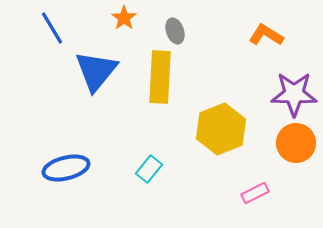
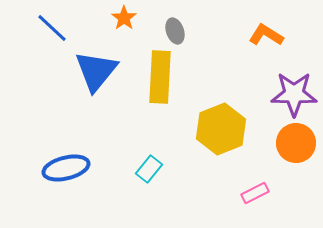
blue line: rotated 16 degrees counterclockwise
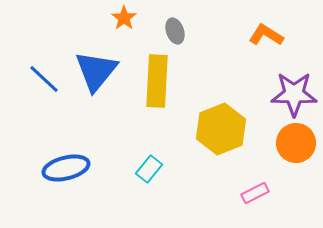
blue line: moved 8 px left, 51 px down
yellow rectangle: moved 3 px left, 4 px down
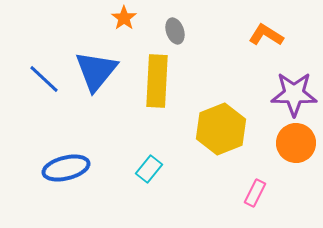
pink rectangle: rotated 36 degrees counterclockwise
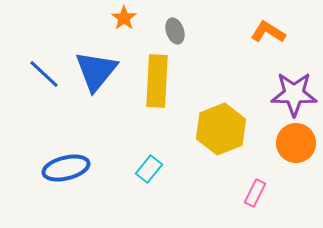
orange L-shape: moved 2 px right, 3 px up
blue line: moved 5 px up
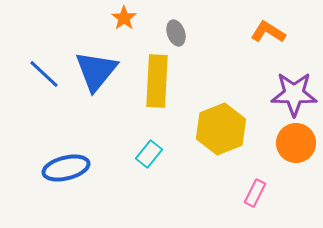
gray ellipse: moved 1 px right, 2 px down
cyan rectangle: moved 15 px up
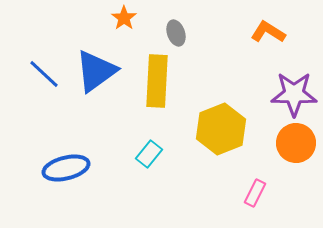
blue triangle: rotated 15 degrees clockwise
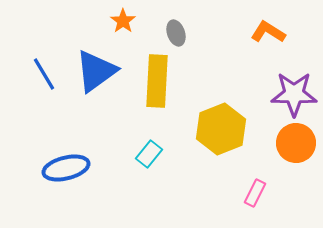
orange star: moved 1 px left, 3 px down
blue line: rotated 16 degrees clockwise
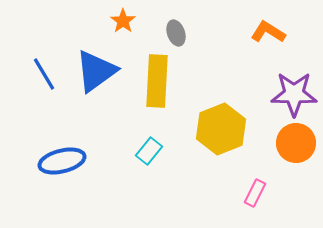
cyan rectangle: moved 3 px up
blue ellipse: moved 4 px left, 7 px up
